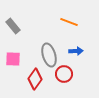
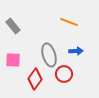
pink square: moved 1 px down
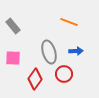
gray ellipse: moved 3 px up
pink square: moved 2 px up
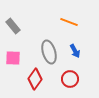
blue arrow: moved 1 px left; rotated 64 degrees clockwise
red circle: moved 6 px right, 5 px down
